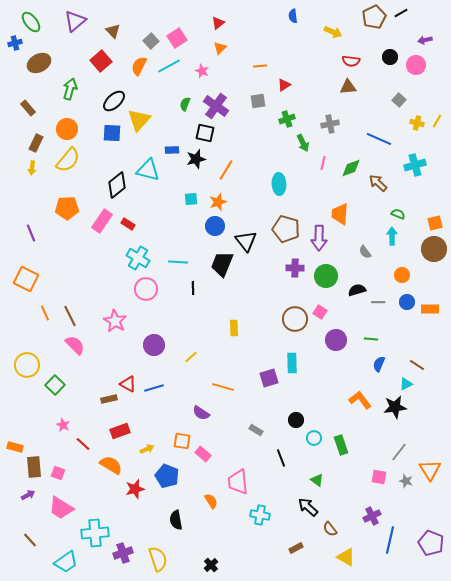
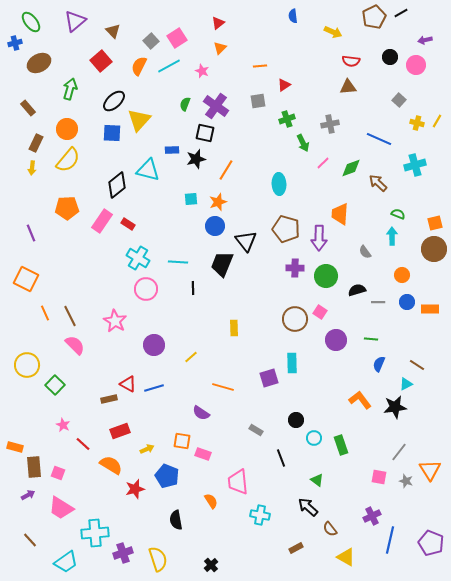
pink line at (323, 163): rotated 32 degrees clockwise
pink rectangle at (203, 454): rotated 21 degrees counterclockwise
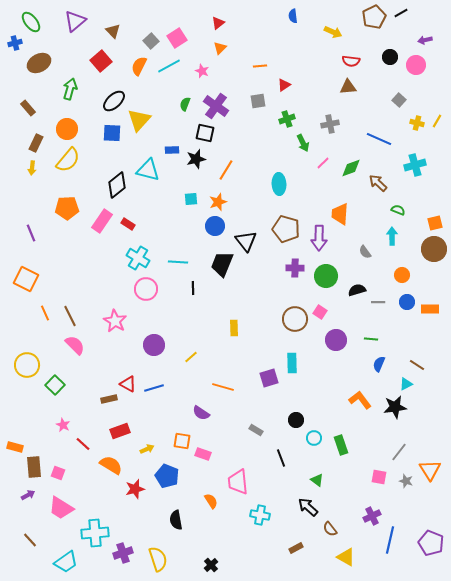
green semicircle at (398, 214): moved 4 px up
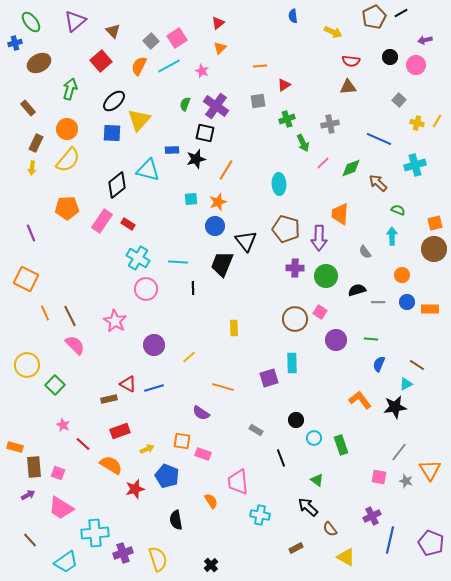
yellow line at (191, 357): moved 2 px left
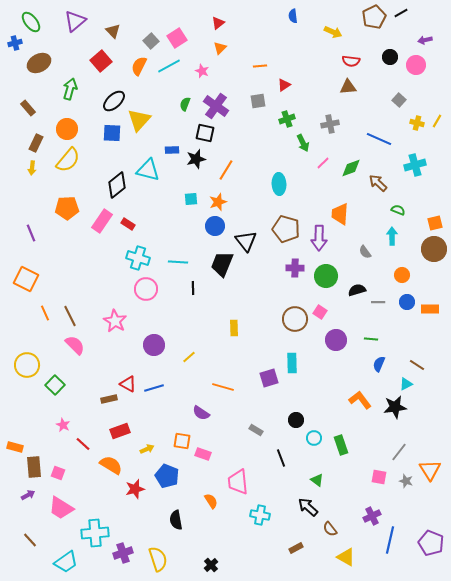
cyan cross at (138, 258): rotated 15 degrees counterclockwise
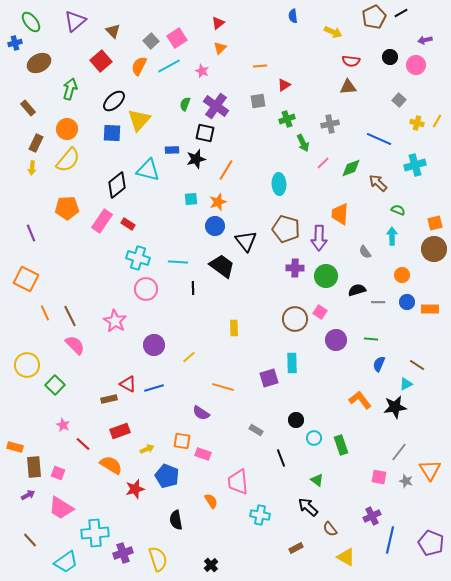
black trapezoid at (222, 264): moved 2 px down; rotated 104 degrees clockwise
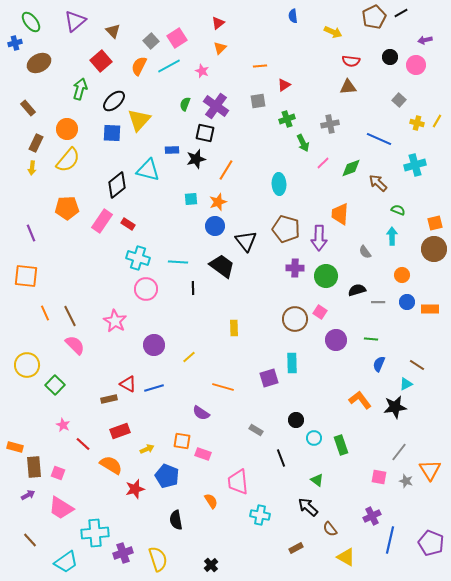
green arrow at (70, 89): moved 10 px right
orange square at (26, 279): moved 3 px up; rotated 20 degrees counterclockwise
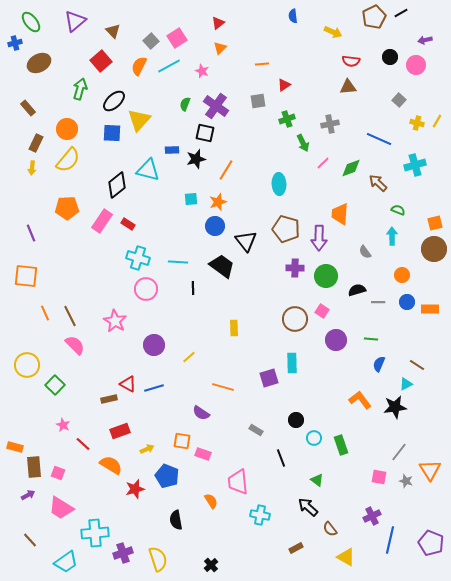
orange line at (260, 66): moved 2 px right, 2 px up
pink square at (320, 312): moved 2 px right, 1 px up
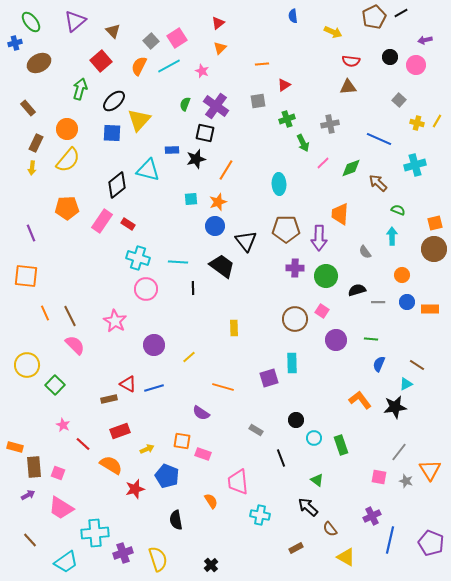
brown pentagon at (286, 229): rotated 16 degrees counterclockwise
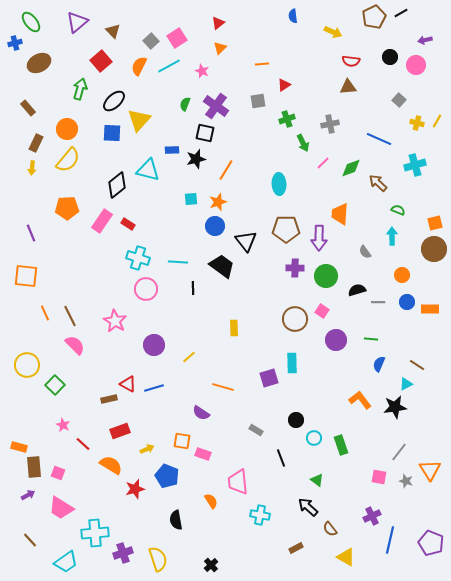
purple triangle at (75, 21): moved 2 px right, 1 px down
orange rectangle at (15, 447): moved 4 px right
